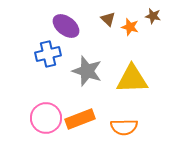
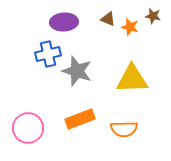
brown triangle: rotated 21 degrees counterclockwise
purple ellipse: moved 2 px left, 4 px up; rotated 40 degrees counterclockwise
gray star: moved 10 px left
pink circle: moved 18 px left, 10 px down
orange semicircle: moved 2 px down
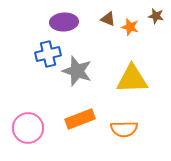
brown star: moved 3 px right
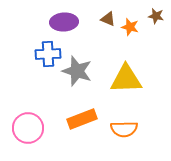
blue cross: rotated 10 degrees clockwise
yellow triangle: moved 6 px left
orange rectangle: moved 2 px right
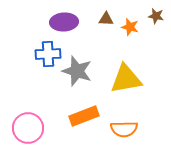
brown triangle: moved 2 px left; rotated 21 degrees counterclockwise
yellow triangle: rotated 8 degrees counterclockwise
orange rectangle: moved 2 px right, 3 px up
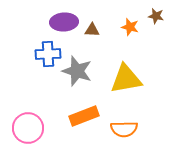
brown triangle: moved 14 px left, 11 px down
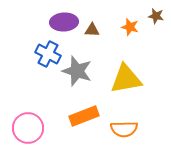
blue cross: rotated 30 degrees clockwise
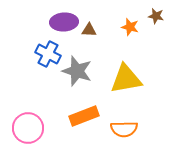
brown triangle: moved 3 px left
